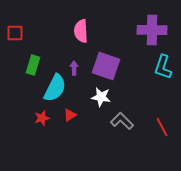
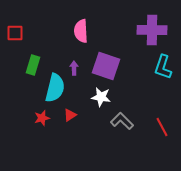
cyan semicircle: rotated 12 degrees counterclockwise
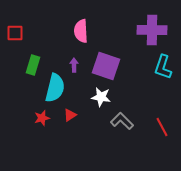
purple arrow: moved 3 px up
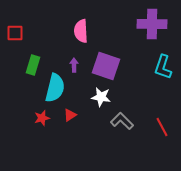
purple cross: moved 6 px up
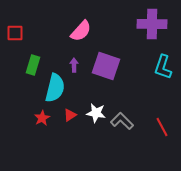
pink semicircle: rotated 135 degrees counterclockwise
white star: moved 5 px left, 16 px down
red star: rotated 14 degrees counterclockwise
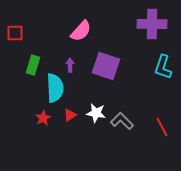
purple arrow: moved 4 px left
cyan semicircle: rotated 16 degrees counterclockwise
red star: moved 1 px right
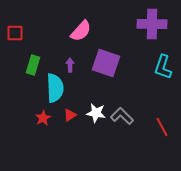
purple square: moved 3 px up
gray L-shape: moved 5 px up
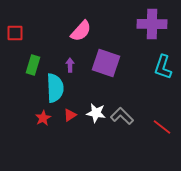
red line: rotated 24 degrees counterclockwise
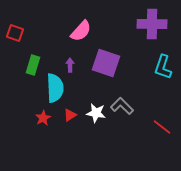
red square: rotated 18 degrees clockwise
gray L-shape: moved 10 px up
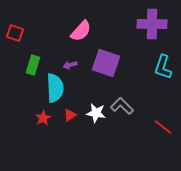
purple arrow: rotated 104 degrees counterclockwise
red line: moved 1 px right
